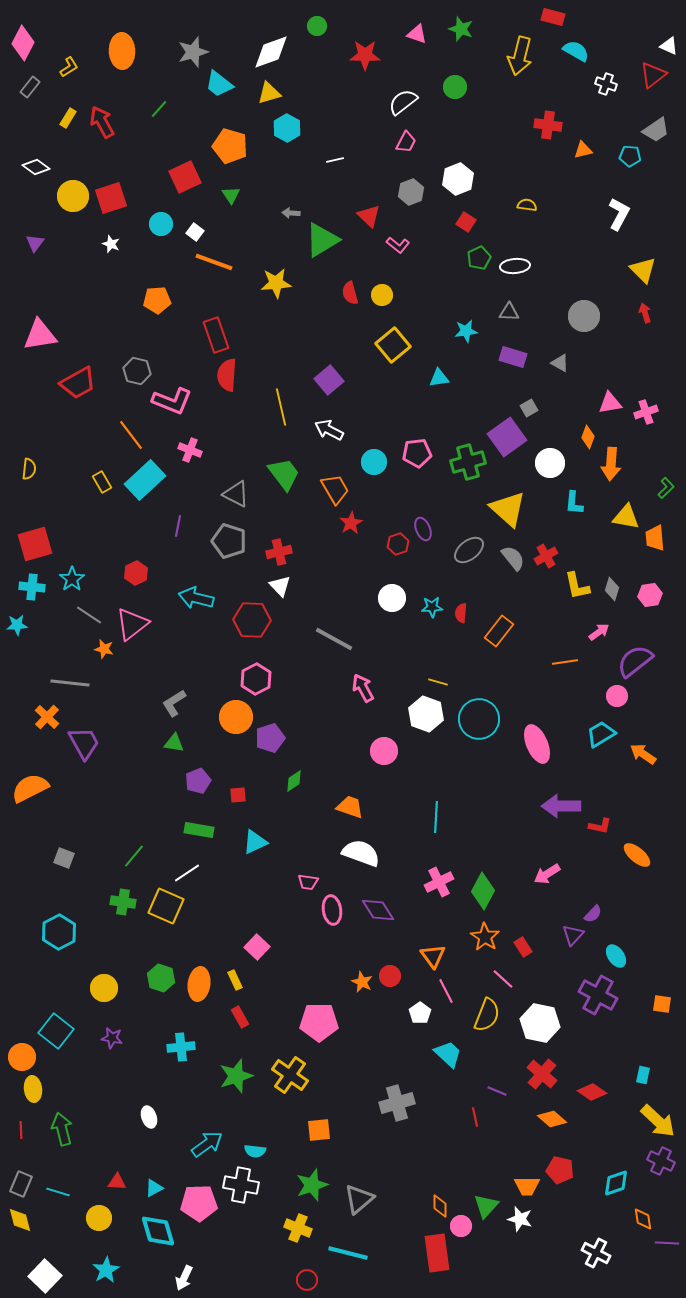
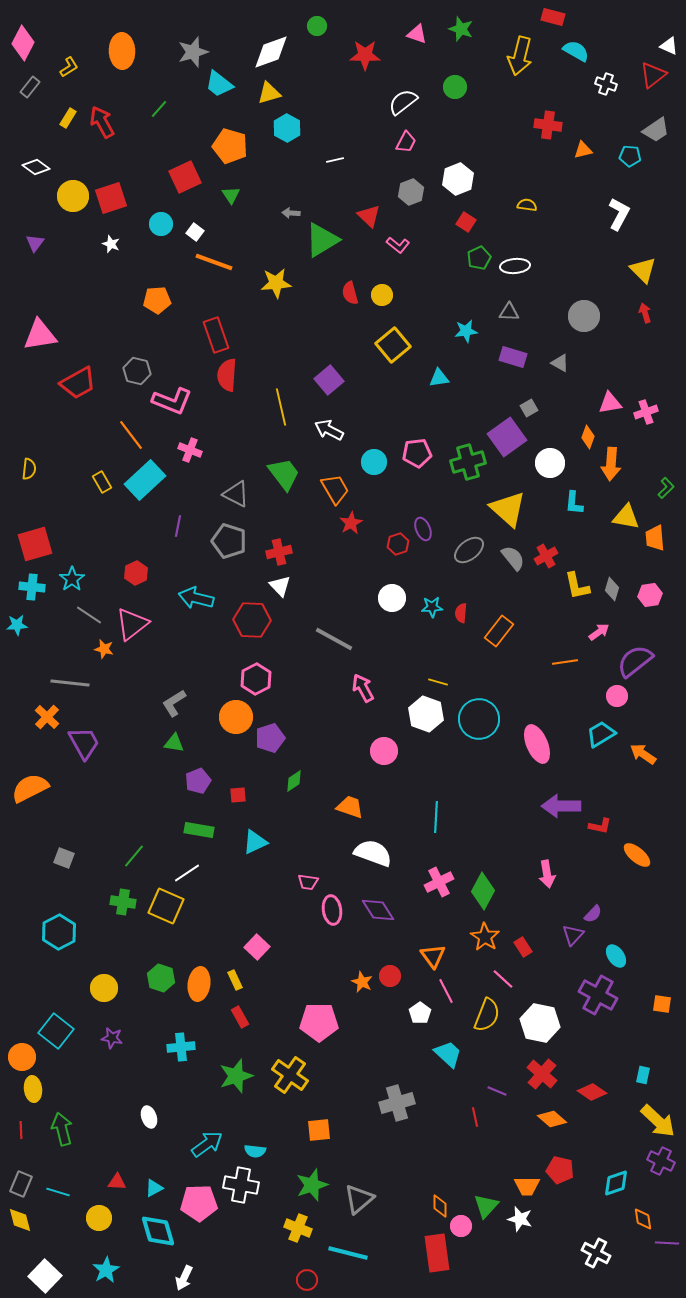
white semicircle at (361, 853): moved 12 px right
pink arrow at (547, 874): rotated 68 degrees counterclockwise
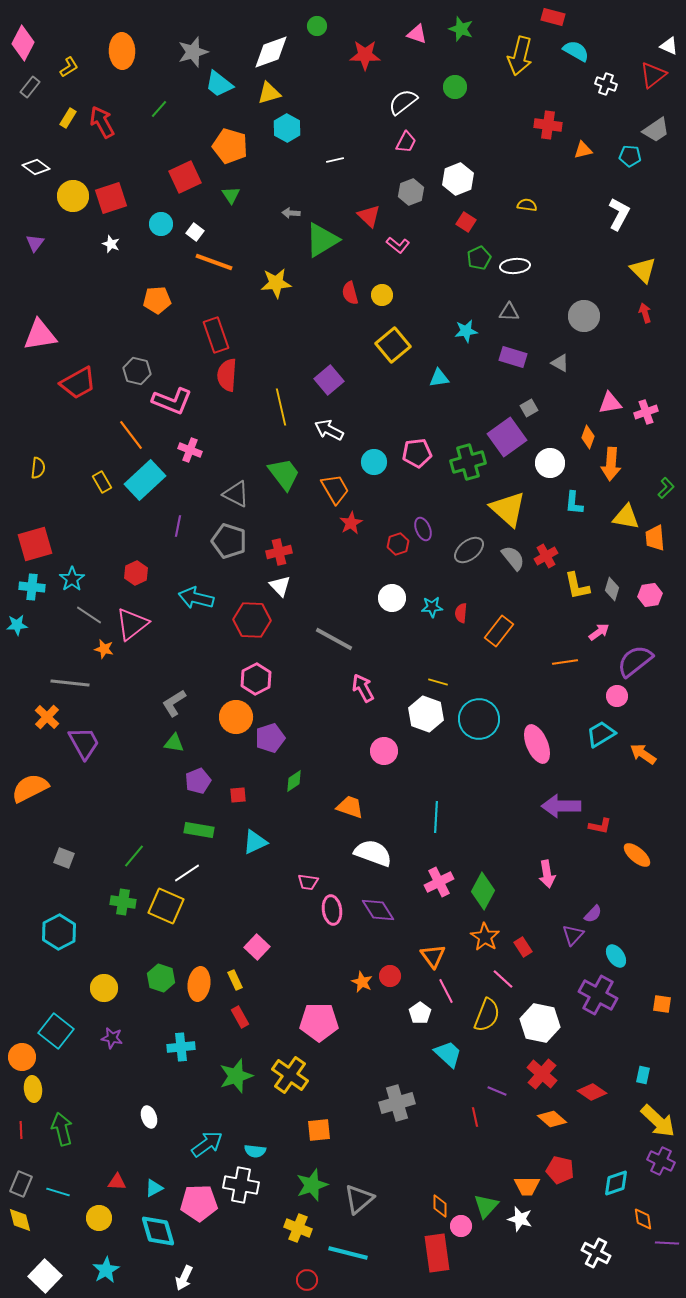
yellow semicircle at (29, 469): moved 9 px right, 1 px up
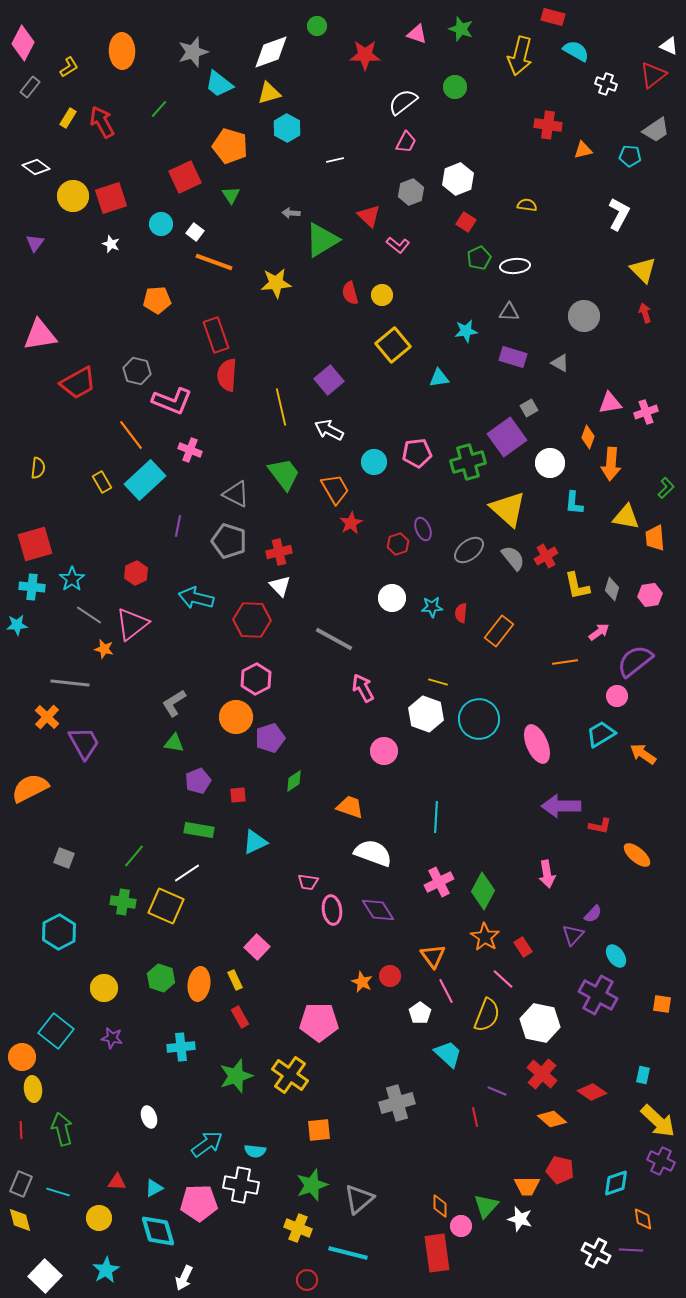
purple line at (667, 1243): moved 36 px left, 7 px down
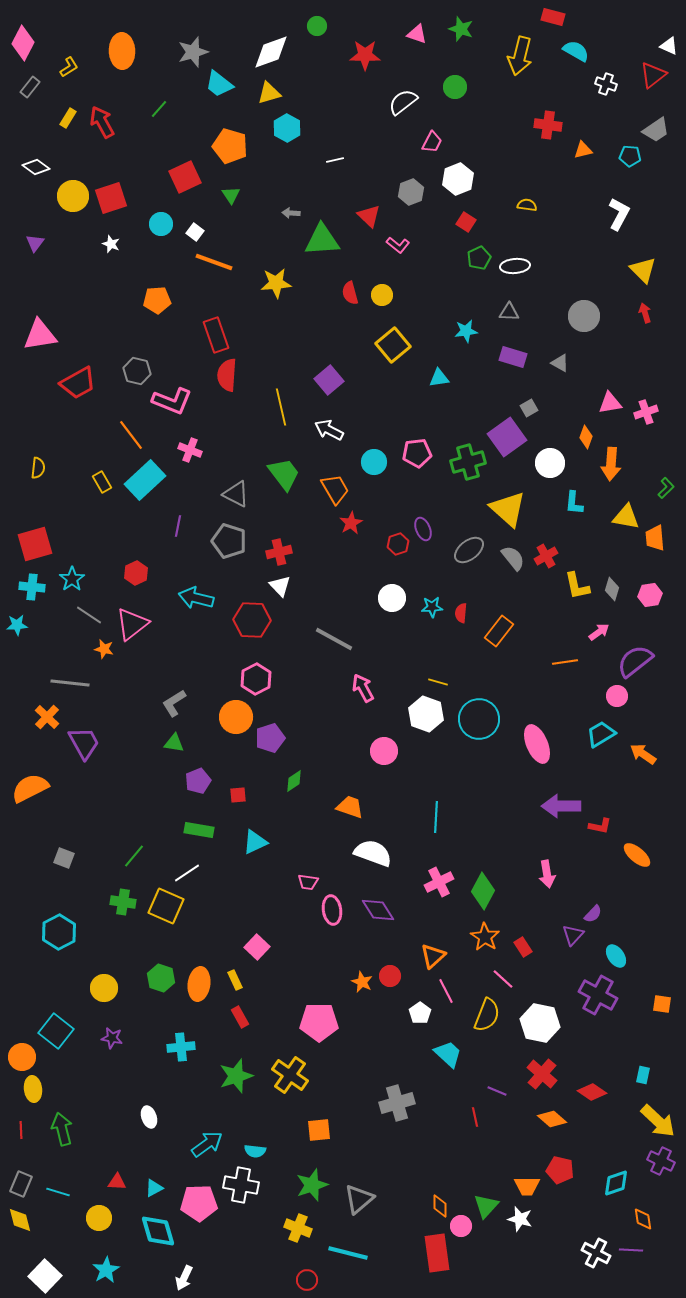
pink trapezoid at (406, 142): moved 26 px right
green triangle at (322, 240): rotated 27 degrees clockwise
orange diamond at (588, 437): moved 2 px left
orange triangle at (433, 956): rotated 24 degrees clockwise
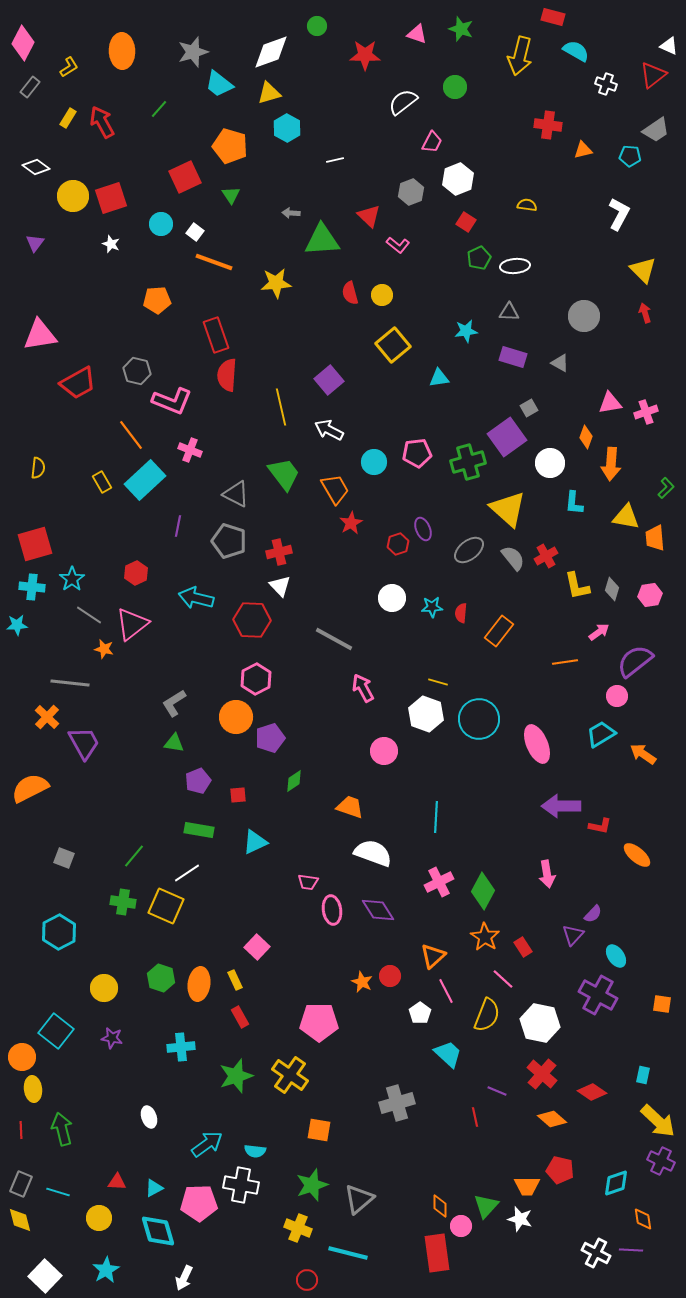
orange square at (319, 1130): rotated 15 degrees clockwise
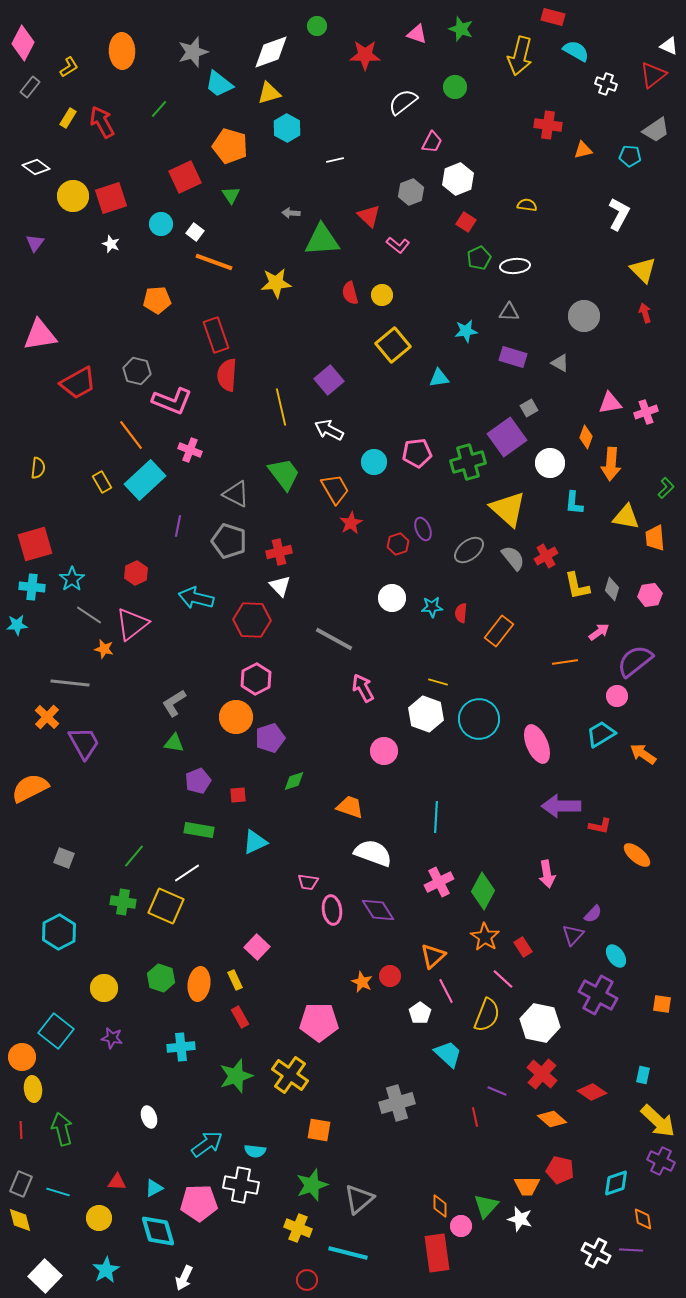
green diamond at (294, 781): rotated 15 degrees clockwise
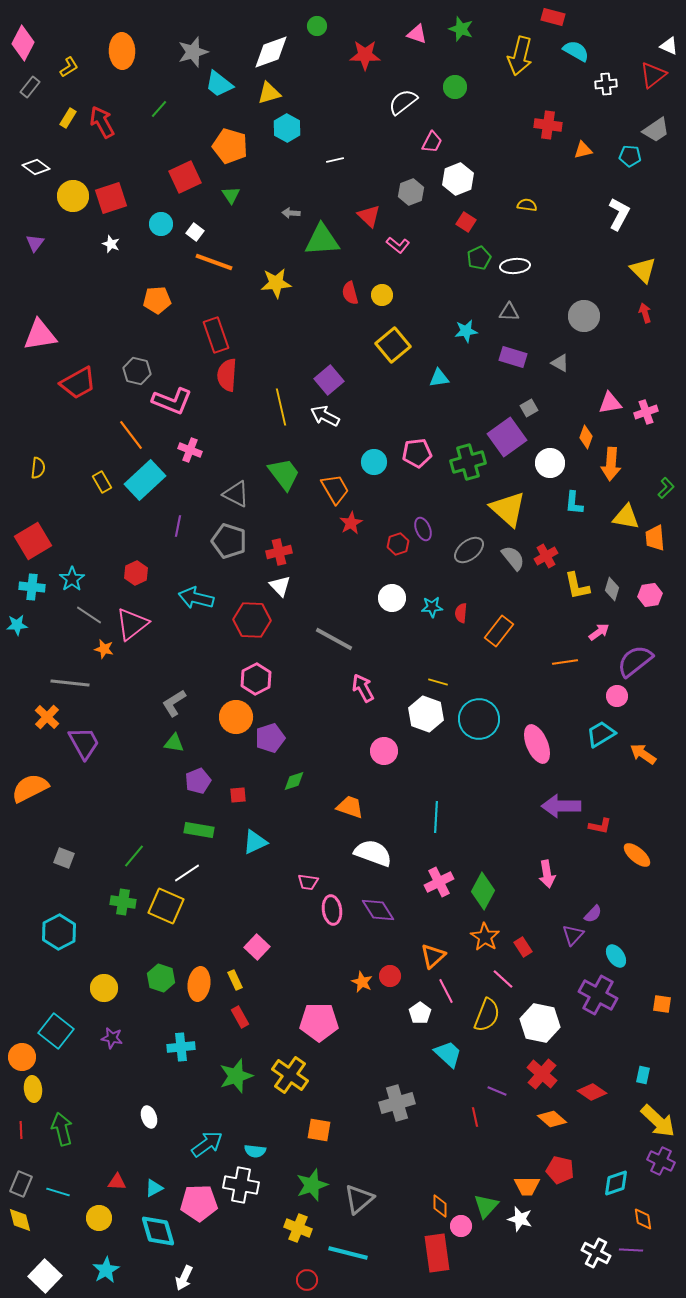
white cross at (606, 84): rotated 25 degrees counterclockwise
white arrow at (329, 430): moved 4 px left, 14 px up
red square at (35, 544): moved 2 px left, 3 px up; rotated 15 degrees counterclockwise
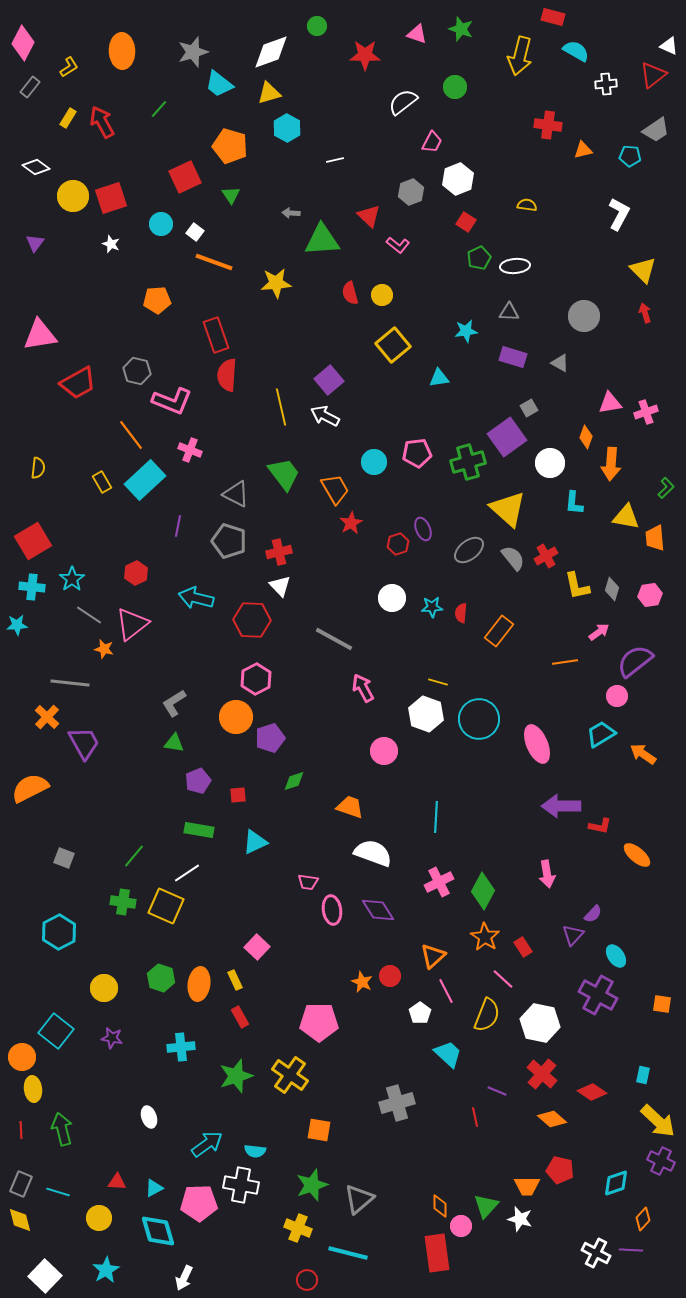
orange diamond at (643, 1219): rotated 50 degrees clockwise
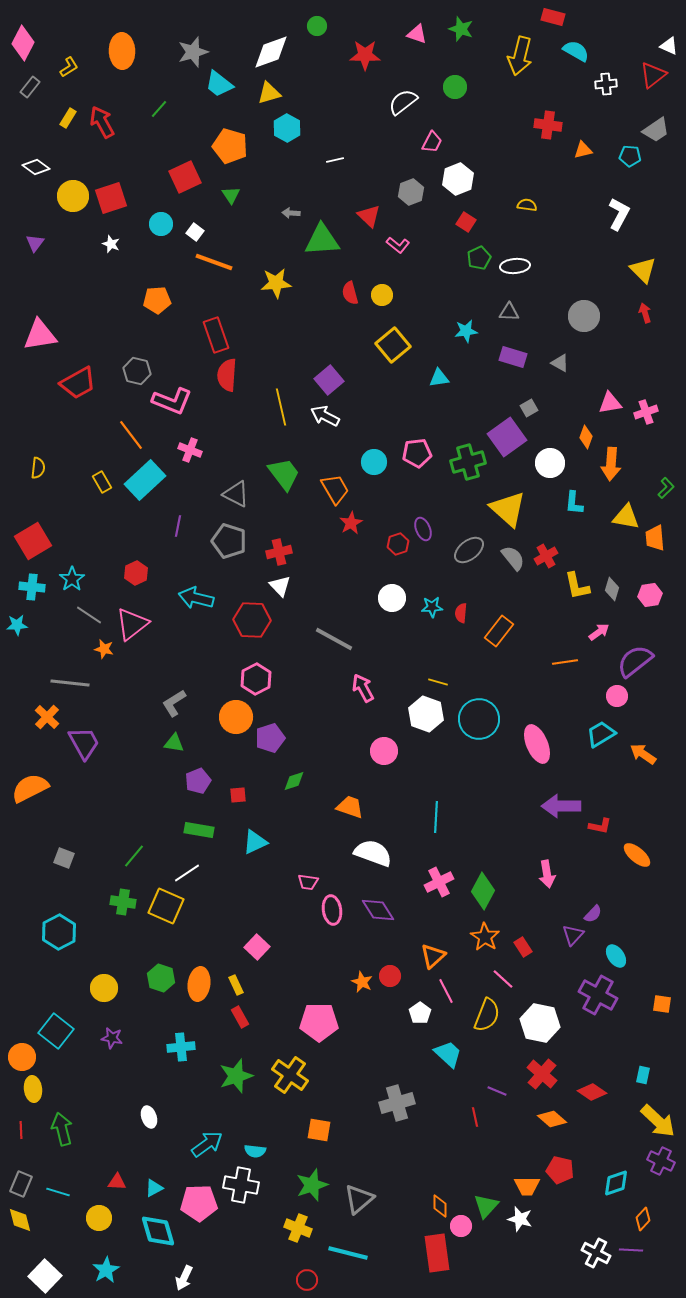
yellow rectangle at (235, 980): moved 1 px right, 5 px down
